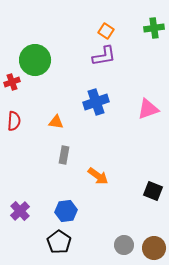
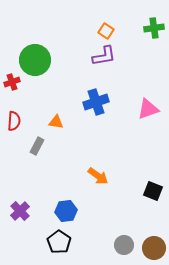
gray rectangle: moved 27 px left, 9 px up; rotated 18 degrees clockwise
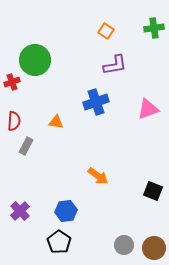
purple L-shape: moved 11 px right, 9 px down
gray rectangle: moved 11 px left
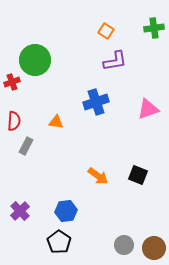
purple L-shape: moved 4 px up
black square: moved 15 px left, 16 px up
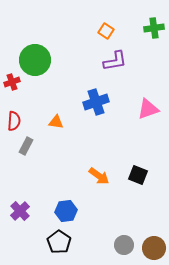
orange arrow: moved 1 px right
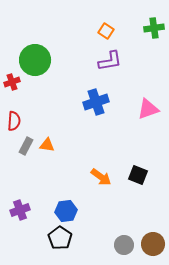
purple L-shape: moved 5 px left
orange triangle: moved 9 px left, 23 px down
orange arrow: moved 2 px right, 1 px down
purple cross: moved 1 px up; rotated 24 degrees clockwise
black pentagon: moved 1 px right, 4 px up
brown circle: moved 1 px left, 4 px up
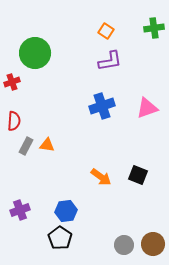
green circle: moved 7 px up
blue cross: moved 6 px right, 4 px down
pink triangle: moved 1 px left, 1 px up
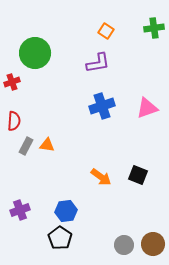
purple L-shape: moved 12 px left, 2 px down
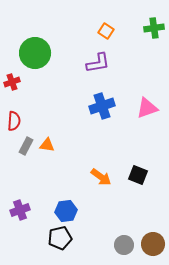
black pentagon: rotated 25 degrees clockwise
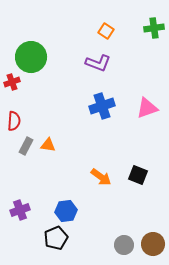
green circle: moved 4 px left, 4 px down
purple L-shape: rotated 30 degrees clockwise
orange triangle: moved 1 px right
black pentagon: moved 4 px left; rotated 10 degrees counterclockwise
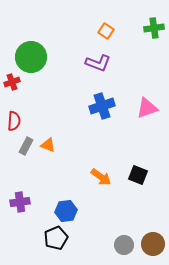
orange triangle: rotated 14 degrees clockwise
purple cross: moved 8 px up; rotated 12 degrees clockwise
